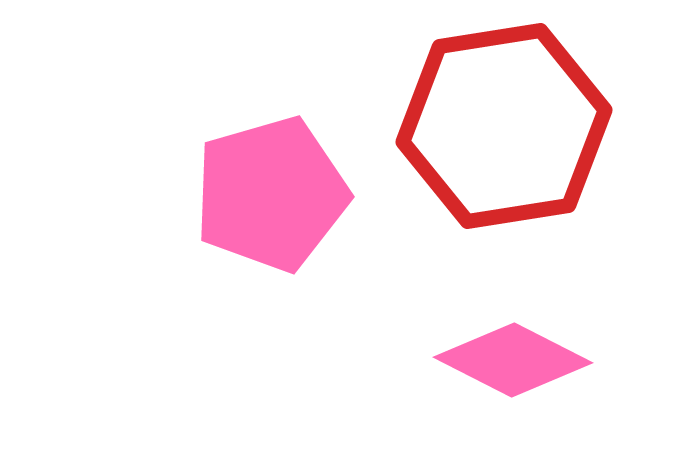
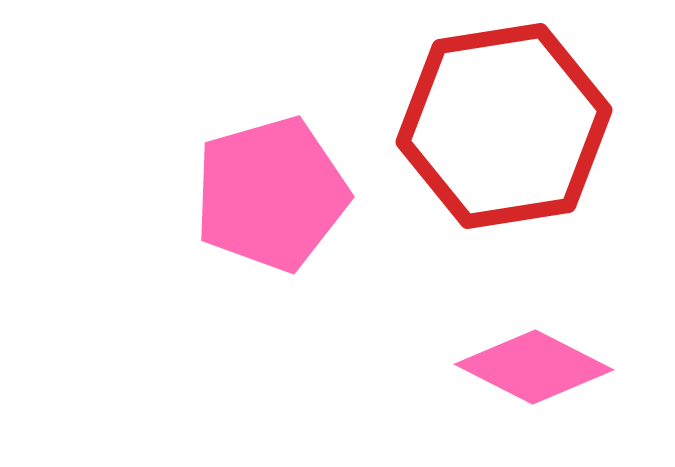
pink diamond: moved 21 px right, 7 px down
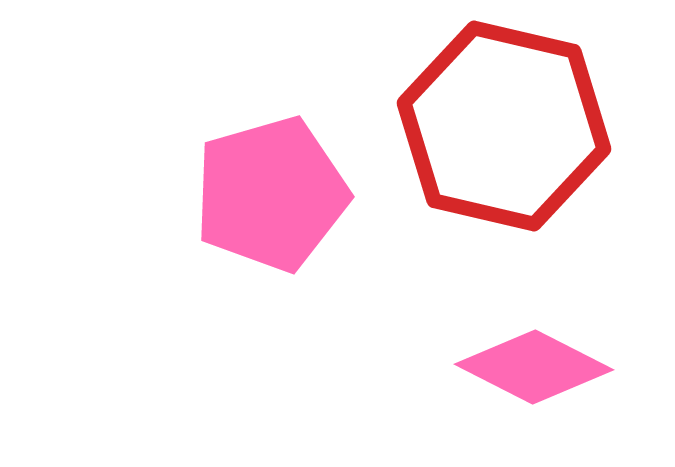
red hexagon: rotated 22 degrees clockwise
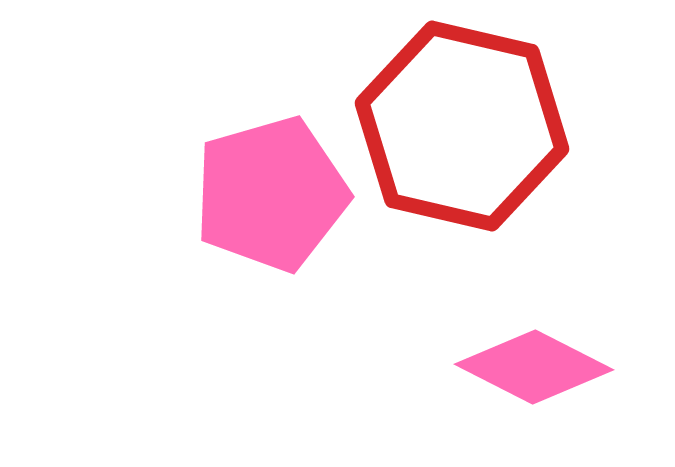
red hexagon: moved 42 px left
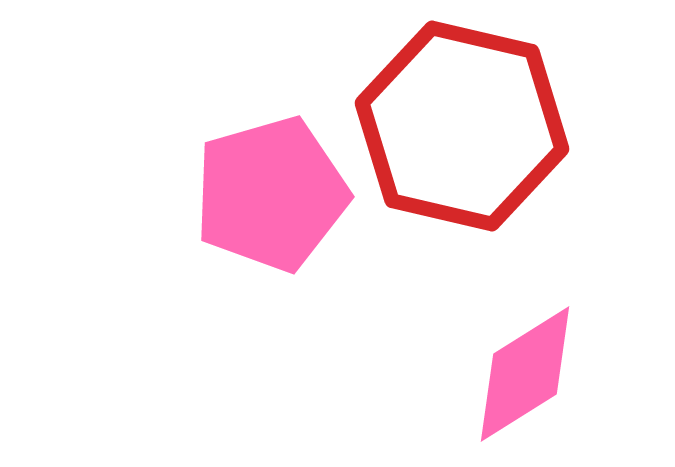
pink diamond: moved 9 px left, 7 px down; rotated 59 degrees counterclockwise
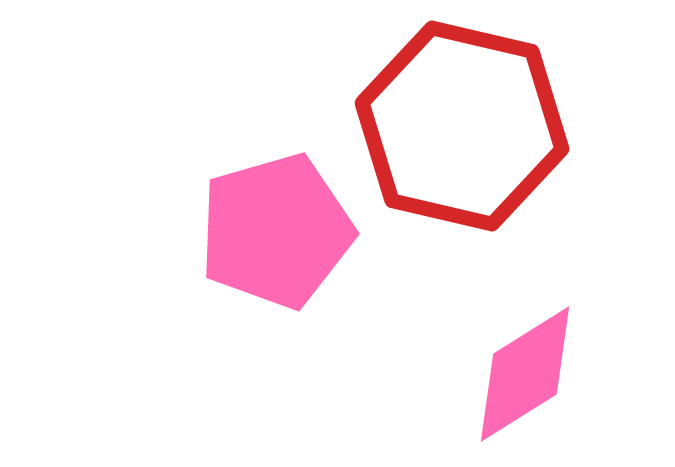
pink pentagon: moved 5 px right, 37 px down
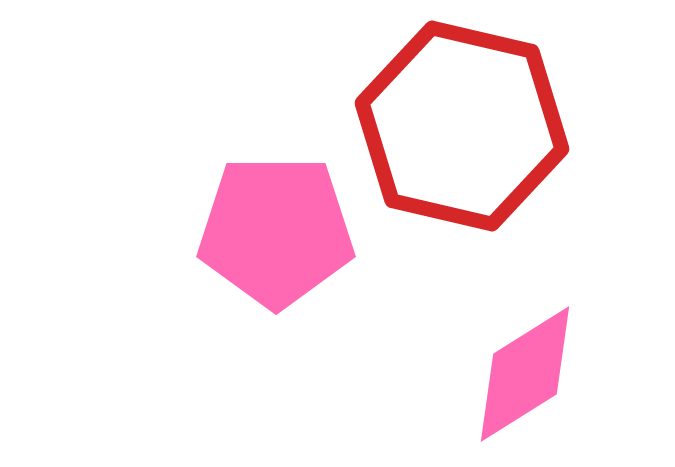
pink pentagon: rotated 16 degrees clockwise
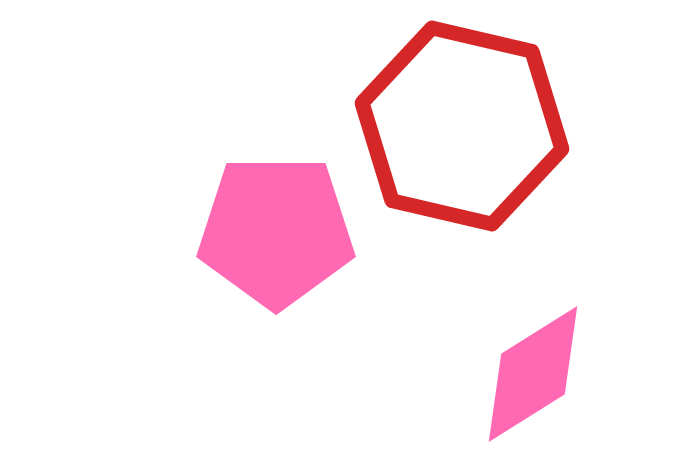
pink diamond: moved 8 px right
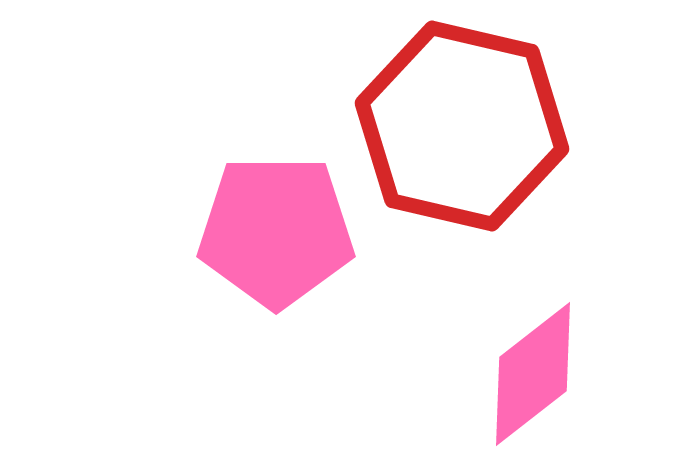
pink diamond: rotated 6 degrees counterclockwise
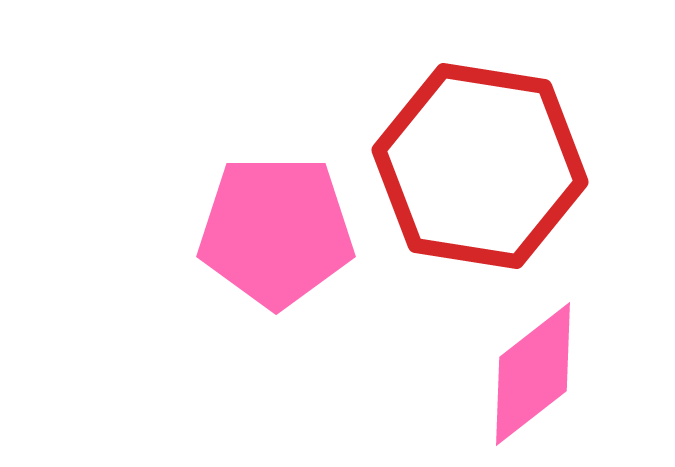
red hexagon: moved 18 px right, 40 px down; rotated 4 degrees counterclockwise
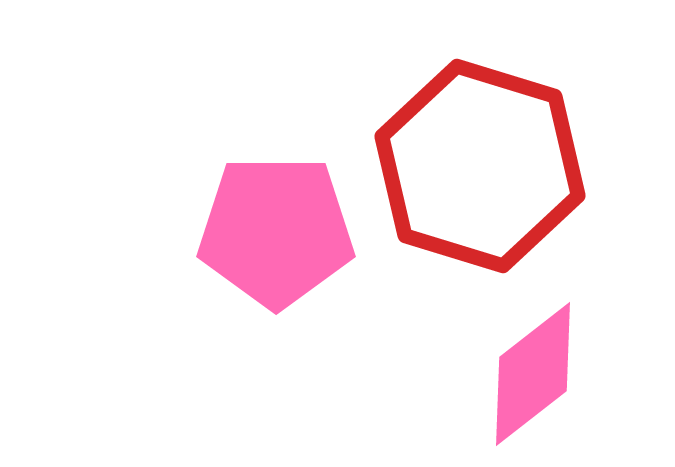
red hexagon: rotated 8 degrees clockwise
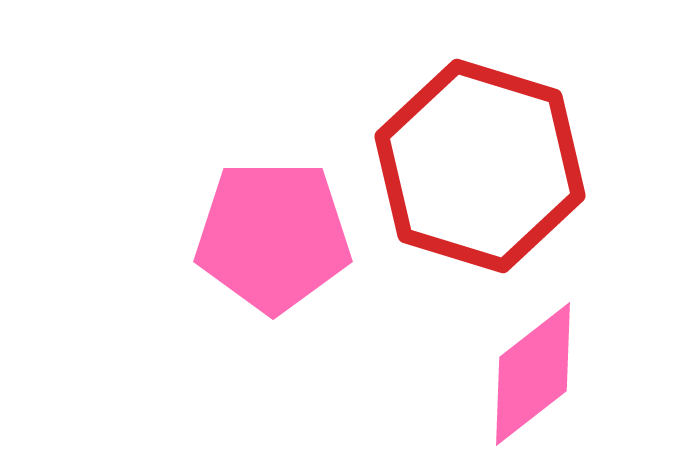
pink pentagon: moved 3 px left, 5 px down
